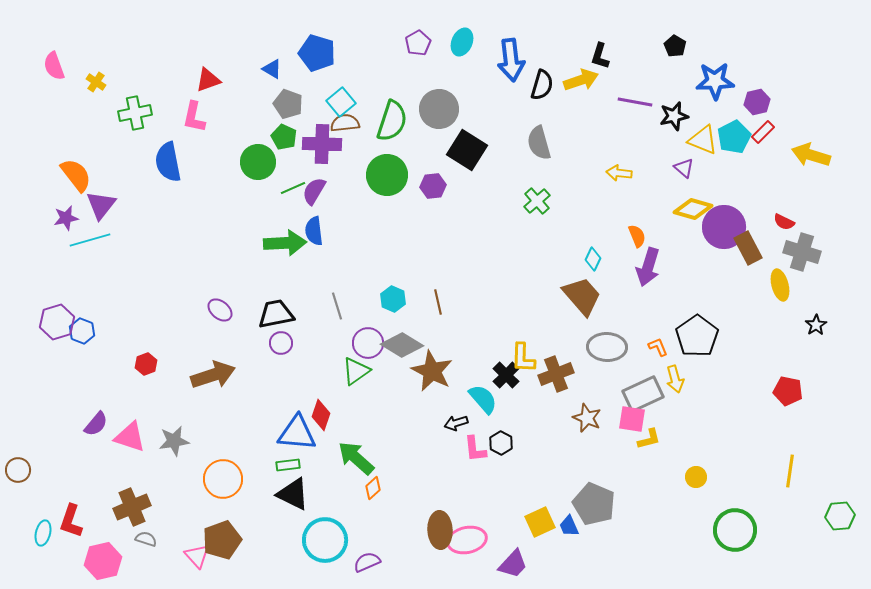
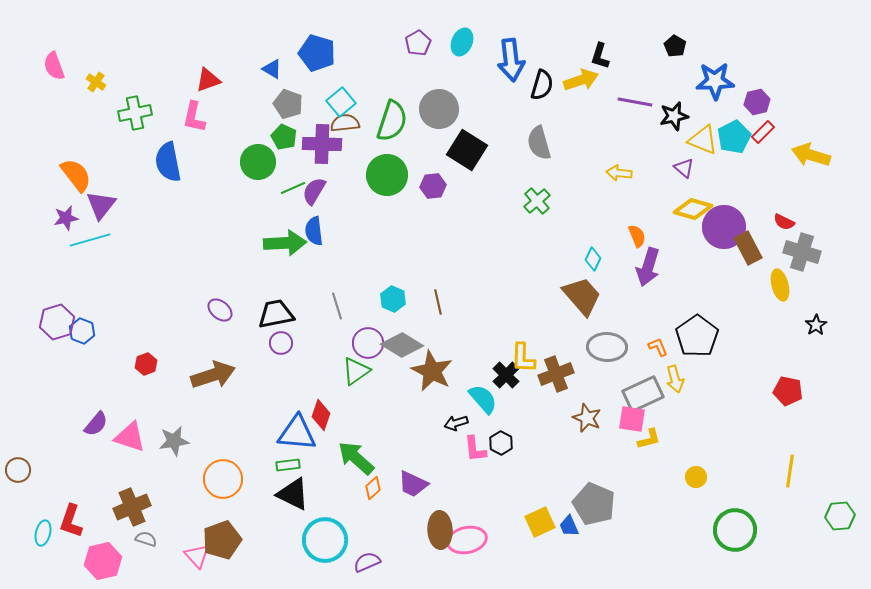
purple trapezoid at (513, 564): moved 100 px left, 80 px up; rotated 72 degrees clockwise
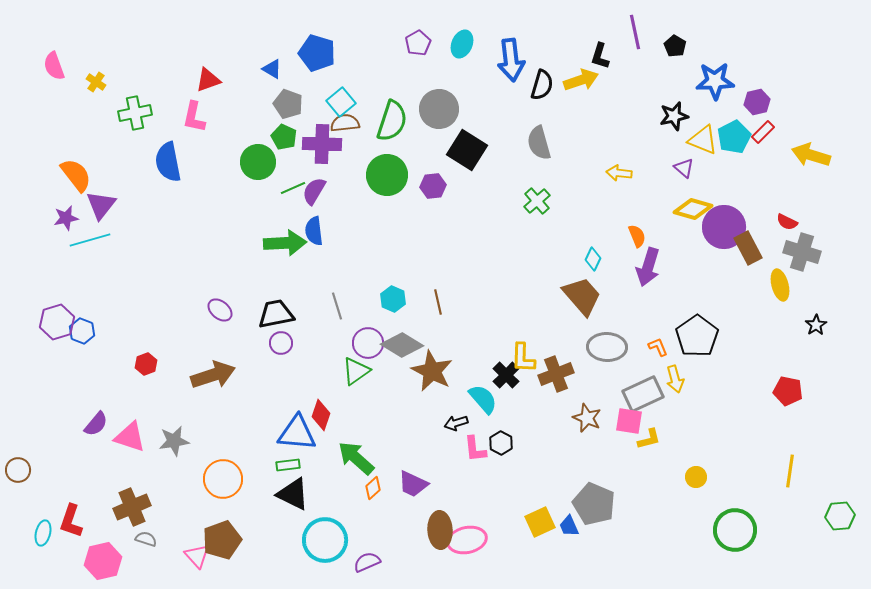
cyan ellipse at (462, 42): moved 2 px down
purple line at (635, 102): moved 70 px up; rotated 68 degrees clockwise
red semicircle at (784, 222): moved 3 px right
pink square at (632, 419): moved 3 px left, 2 px down
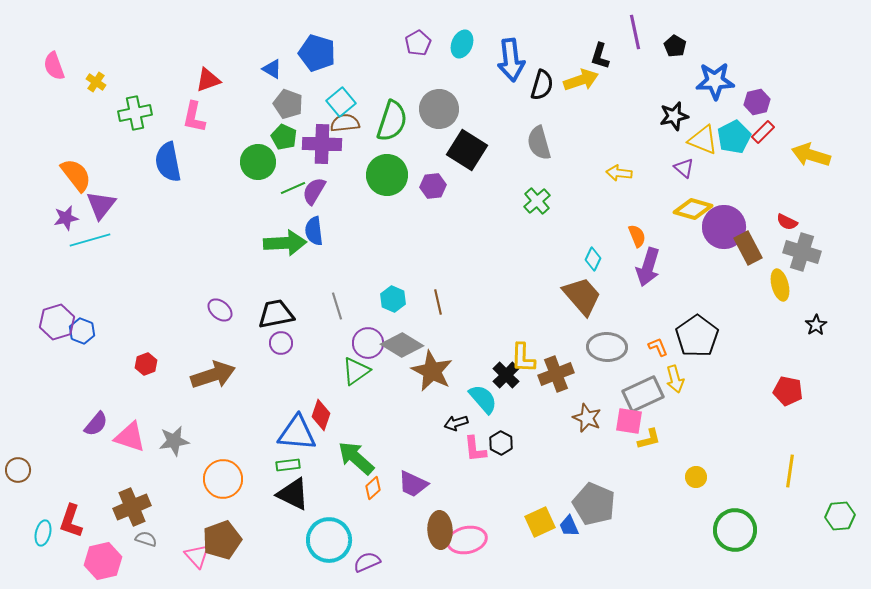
cyan circle at (325, 540): moved 4 px right
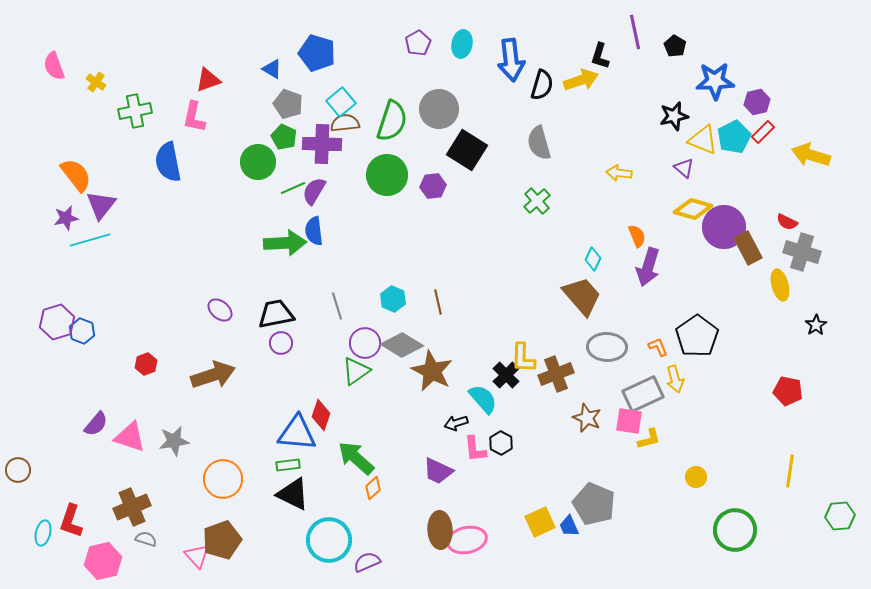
cyan ellipse at (462, 44): rotated 12 degrees counterclockwise
green cross at (135, 113): moved 2 px up
purple circle at (368, 343): moved 3 px left
purple trapezoid at (413, 484): moved 25 px right, 13 px up
